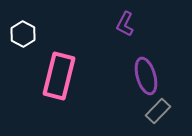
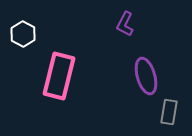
gray rectangle: moved 11 px right, 1 px down; rotated 35 degrees counterclockwise
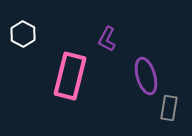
purple L-shape: moved 18 px left, 15 px down
pink rectangle: moved 11 px right
gray rectangle: moved 4 px up
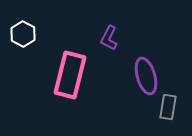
purple L-shape: moved 2 px right, 1 px up
pink rectangle: moved 1 px up
gray rectangle: moved 1 px left, 1 px up
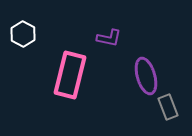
purple L-shape: rotated 105 degrees counterclockwise
gray rectangle: rotated 30 degrees counterclockwise
